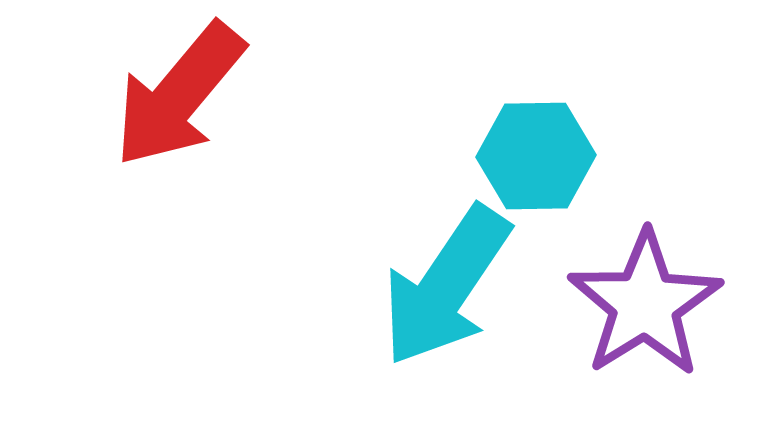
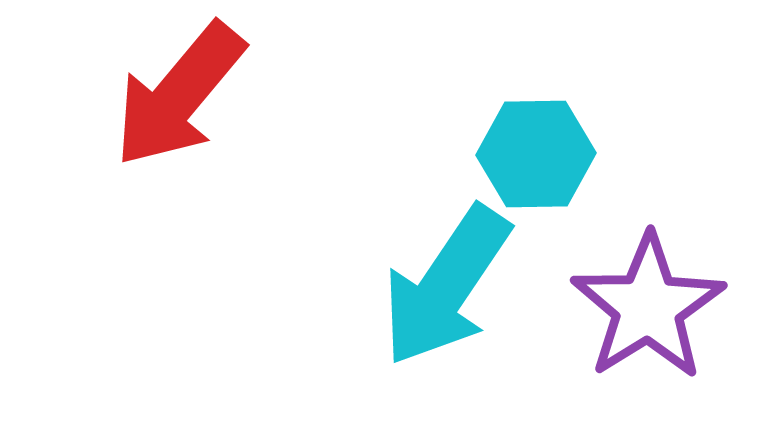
cyan hexagon: moved 2 px up
purple star: moved 3 px right, 3 px down
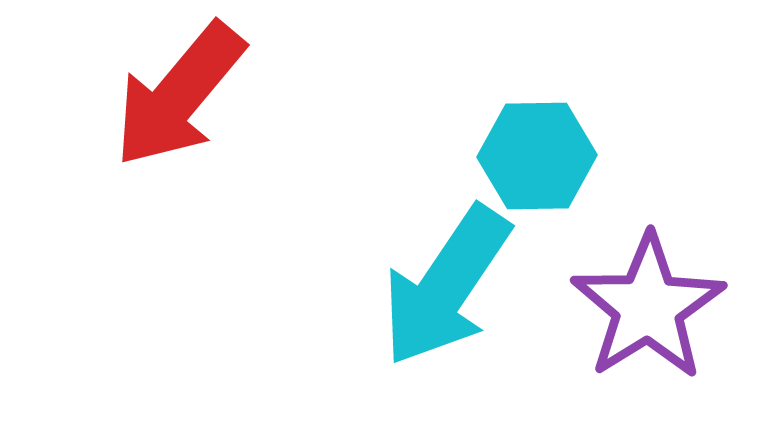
cyan hexagon: moved 1 px right, 2 px down
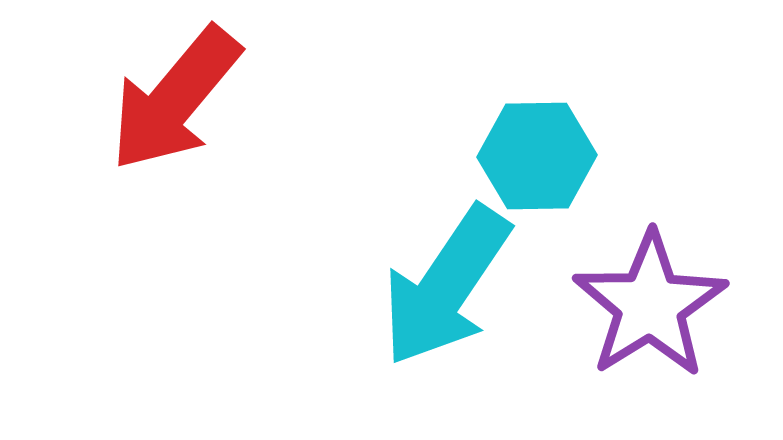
red arrow: moved 4 px left, 4 px down
purple star: moved 2 px right, 2 px up
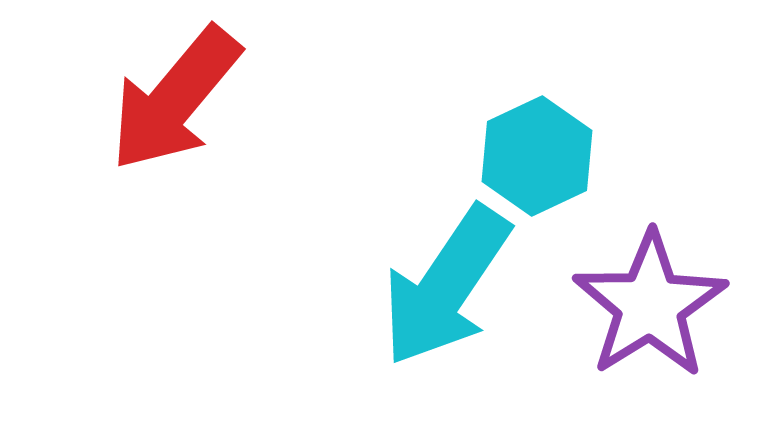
cyan hexagon: rotated 24 degrees counterclockwise
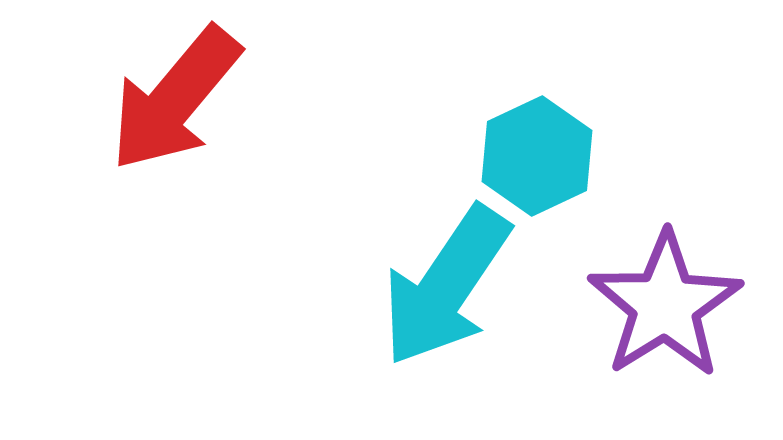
purple star: moved 15 px right
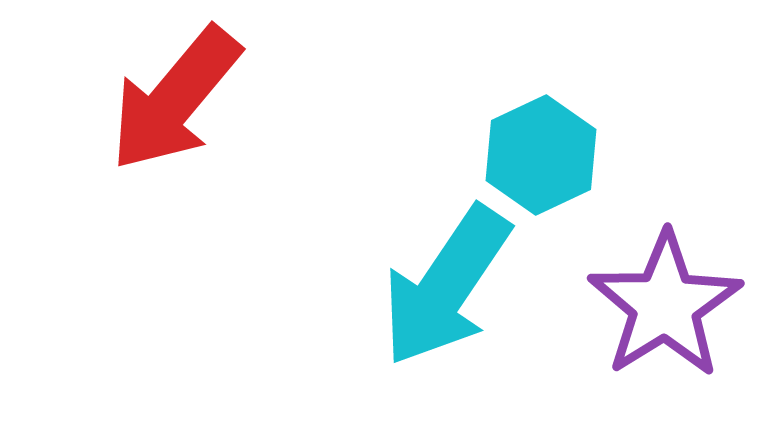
cyan hexagon: moved 4 px right, 1 px up
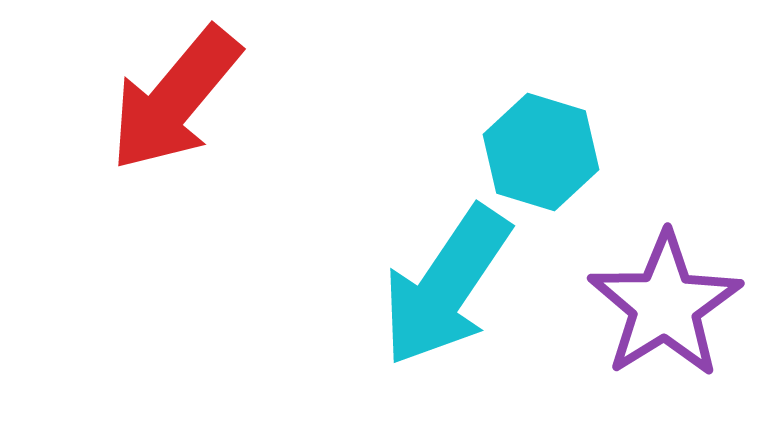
cyan hexagon: moved 3 px up; rotated 18 degrees counterclockwise
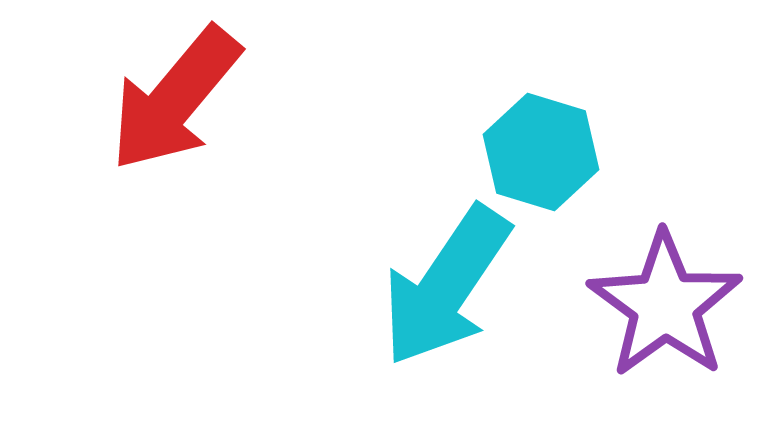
purple star: rotated 4 degrees counterclockwise
